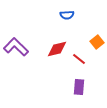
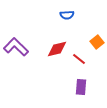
purple rectangle: moved 2 px right
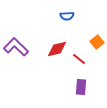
blue semicircle: moved 1 px down
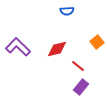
blue semicircle: moved 5 px up
purple L-shape: moved 2 px right
red line: moved 1 px left, 7 px down
purple rectangle: rotated 35 degrees clockwise
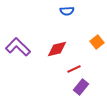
red line: moved 4 px left, 3 px down; rotated 64 degrees counterclockwise
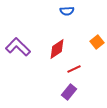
red diamond: rotated 20 degrees counterclockwise
purple rectangle: moved 12 px left, 5 px down
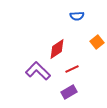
blue semicircle: moved 10 px right, 5 px down
purple L-shape: moved 20 px right, 24 px down
red line: moved 2 px left
purple rectangle: rotated 21 degrees clockwise
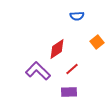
red line: rotated 16 degrees counterclockwise
purple rectangle: rotated 28 degrees clockwise
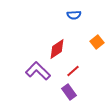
blue semicircle: moved 3 px left, 1 px up
red line: moved 1 px right, 2 px down
purple rectangle: rotated 56 degrees clockwise
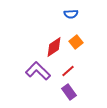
blue semicircle: moved 3 px left, 1 px up
orange square: moved 21 px left
red diamond: moved 3 px left, 2 px up
red line: moved 5 px left
